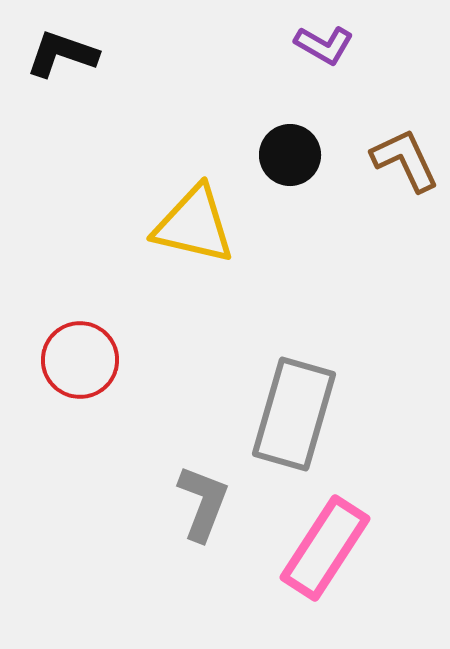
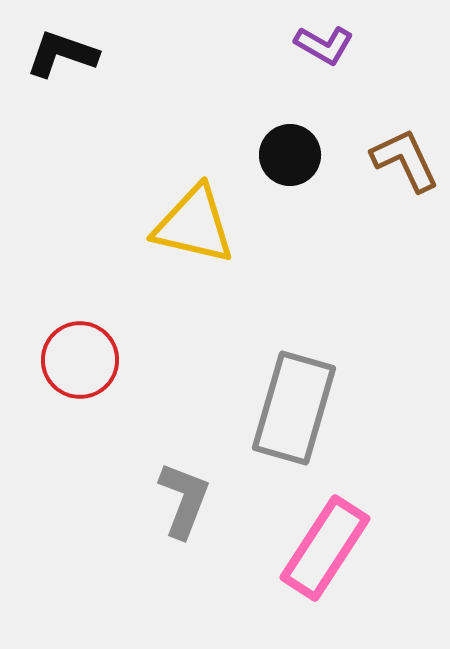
gray rectangle: moved 6 px up
gray L-shape: moved 19 px left, 3 px up
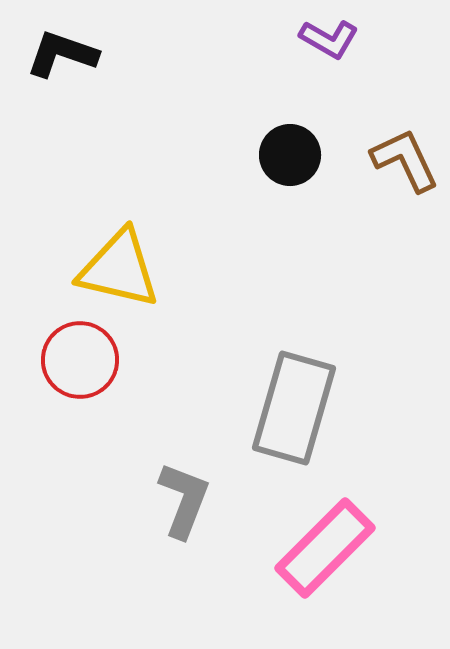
purple L-shape: moved 5 px right, 6 px up
yellow triangle: moved 75 px left, 44 px down
pink rectangle: rotated 12 degrees clockwise
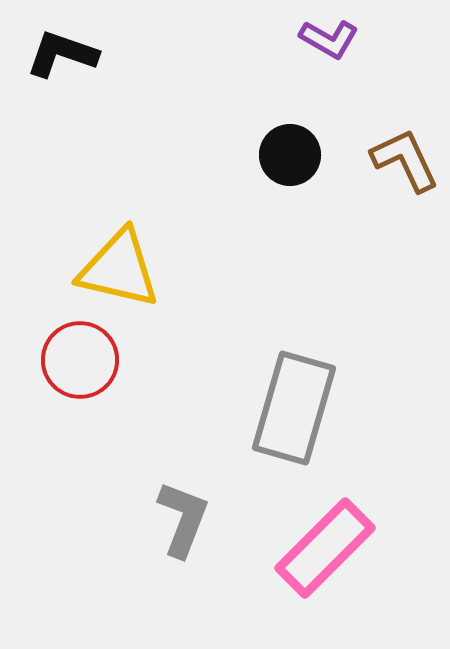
gray L-shape: moved 1 px left, 19 px down
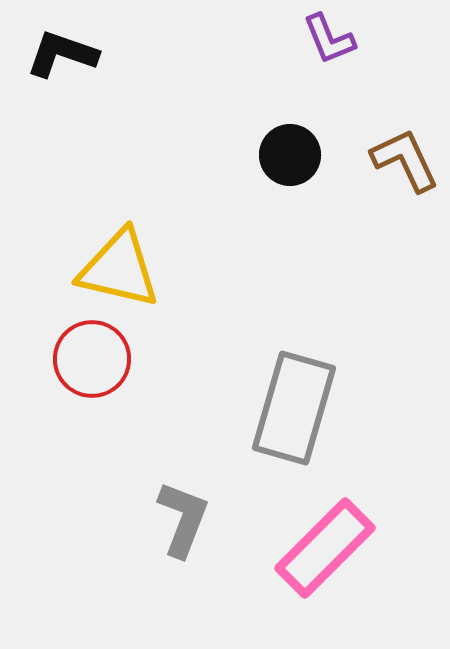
purple L-shape: rotated 38 degrees clockwise
red circle: moved 12 px right, 1 px up
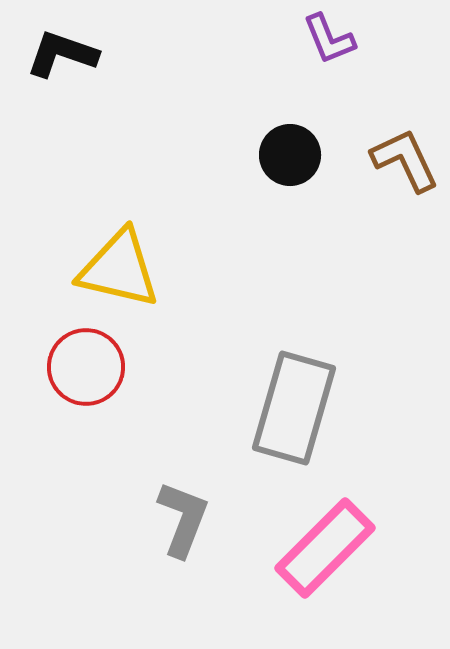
red circle: moved 6 px left, 8 px down
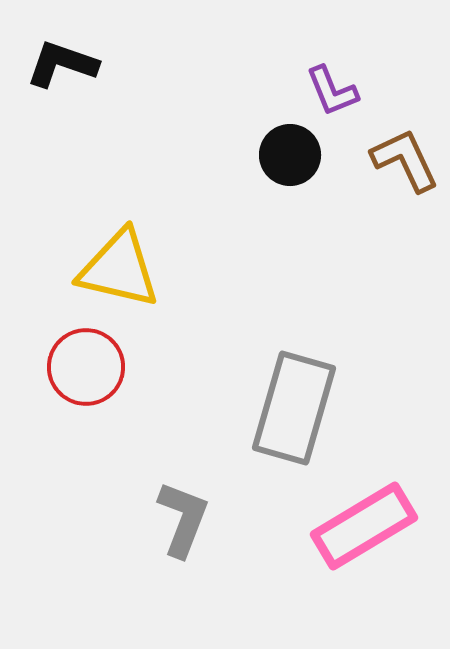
purple L-shape: moved 3 px right, 52 px down
black L-shape: moved 10 px down
pink rectangle: moved 39 px right, 22 px up; rotated 14 degrees clockwise
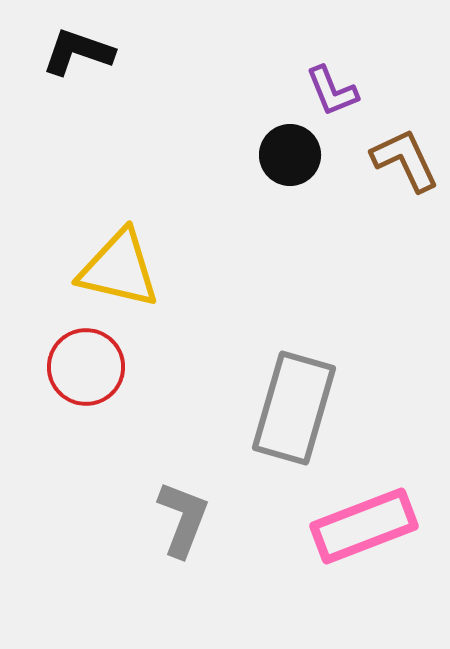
black L-shape: moved 16 px right, 12 px up
pink rectangle: rotated 10 degrees clockwise
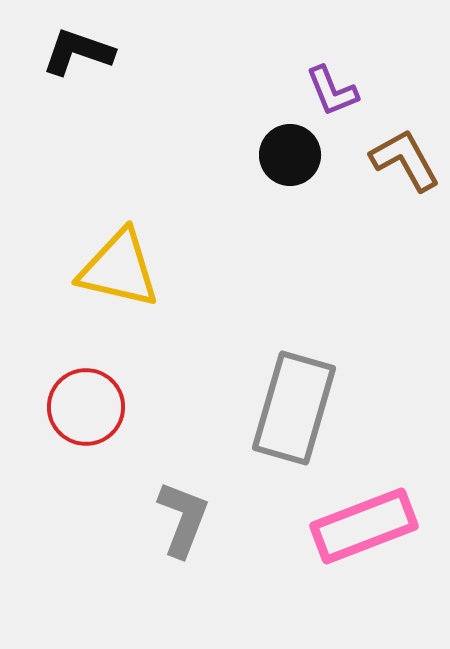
brown L-shape: rotated 4 degrees counterclockwise
red circle: moved 40 px down
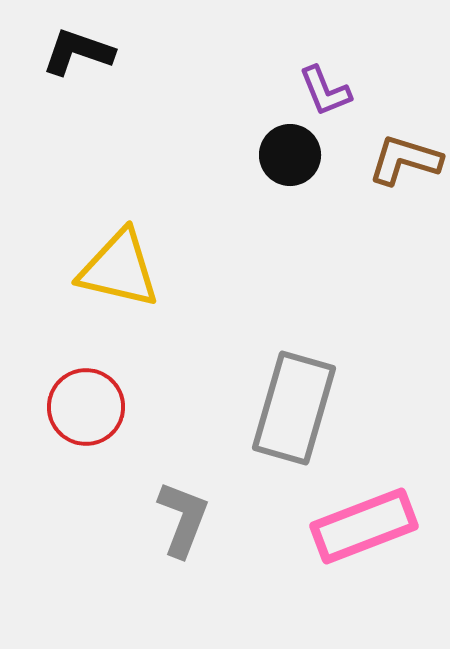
purple L-shape: moved 7 px left
brown L-shape: rotated 44 degrees counterclockwise
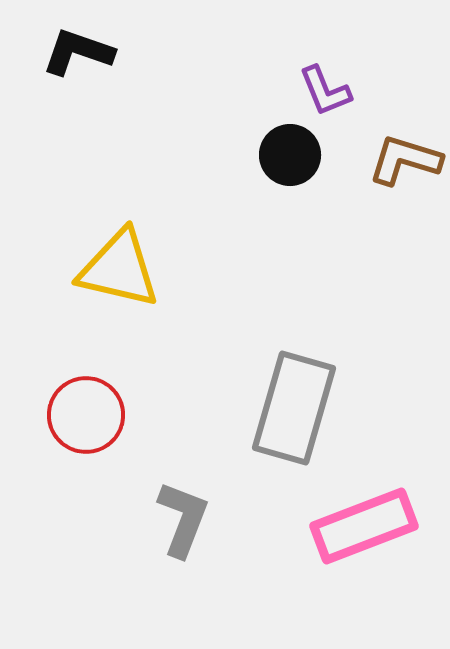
red circle: moved 8 px down
